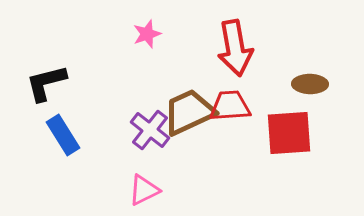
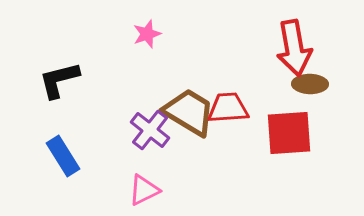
red arrow: moved 59 px right
black L-shape: moved 13 px right, 3 px up
red trapezoid: moved 2 px left, 2 px down
brown trapezoid: rotated 56 degrees clockwise
blue rectangle: moved 21 px down
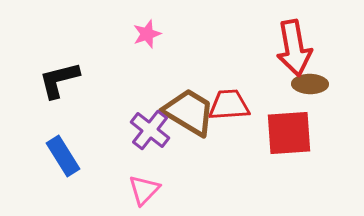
red trapezoid: moved 1 px right, 3 px up
pink triangle: rotated 20 degrees counterclockwise
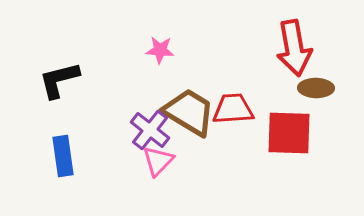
pink star: moved 13 px right, 16 px down; rotated 24 degrees clockwise
brown ellipse: moved 6 px right, 4 px down
red trapezoid: moved 4 px right, 4 px down
red square: rotated 6 degrees clockwise
blue rectangle: rotated 24 degrees clockwise
pink triangle: moved 14 px right, 29 px up
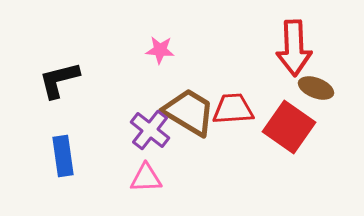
red arrow: rotated 8 degrees clockwise
brown ellipse: rotated 20 degrees clockwise
red square: moved 6 px up; rotated 33 degrees clockwise
pink triangle: moved 12 px left, 17 px down; rotated 44 degrees clockwise
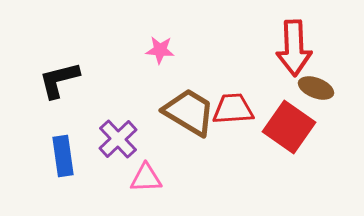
purple cross: moved 32 px left, 9 px down; rotated 9 degrees clockwise
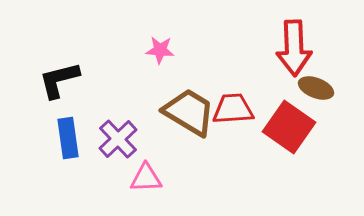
blue rectangle: moved 5 px right, 18 px up
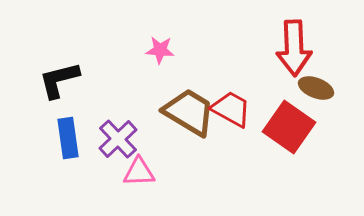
red trapezoid: moved 2 px left; rotated 33 degrees clockwise
pink triangle: moved 7 px left, 6 px up
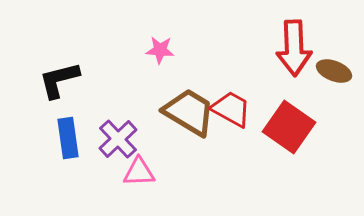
brown ellipse: moved 18 px right, 17 px up
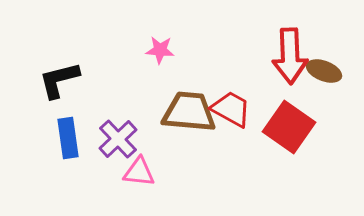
red arrow: moved 4 px left, 8 px down
brown ellipse: moved 10 px left
brown trapezoid: rotated 26 degrees counterclockwise
pink triangle: rotated 8 degrees clockwise
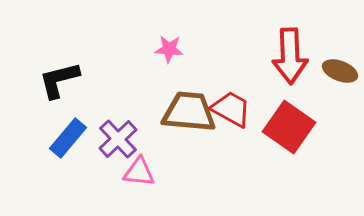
pink star: moved 9 px right, 1 px up
brown ellipse: moved 16 px right
blue rectangle: rotated 48 degrees clockwise
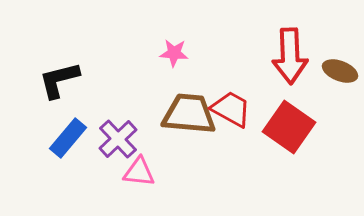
pink star: moved 5 px right, 4 px down
brown trapezoid: moved 2 px down
